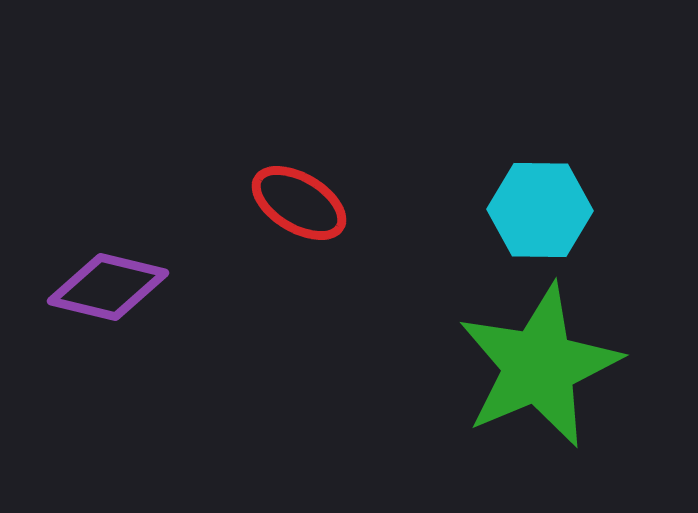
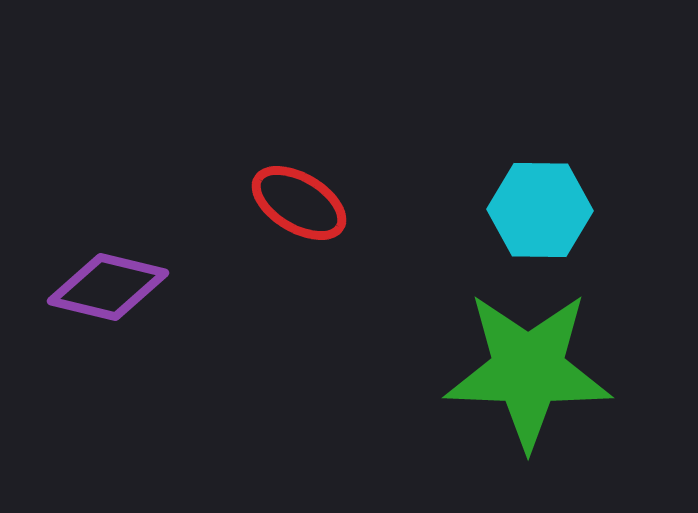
green star: moved 11 px left, 4 px down; rotated 25 degrees clockwise
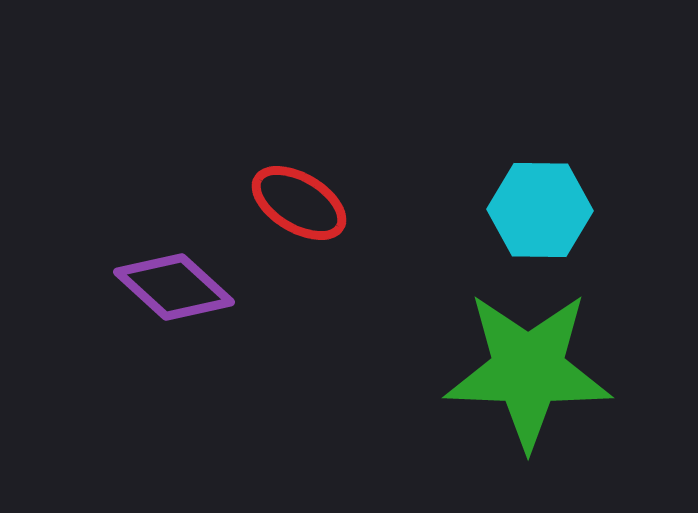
purple diamond: moved 66 px right; rotated 29 degrees clockwise
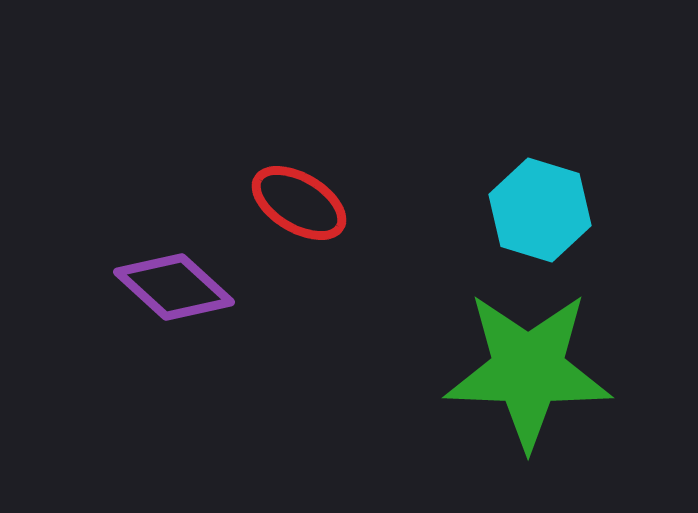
cyan hexagon: rotated 16 degrees clockwise
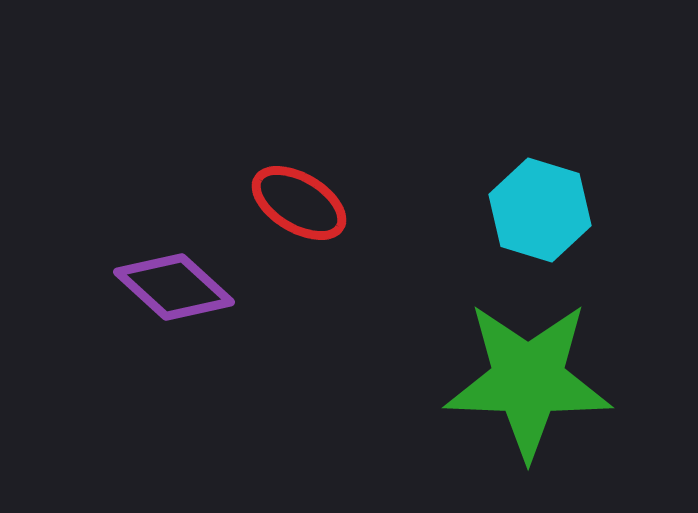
green star: moved 10 px down
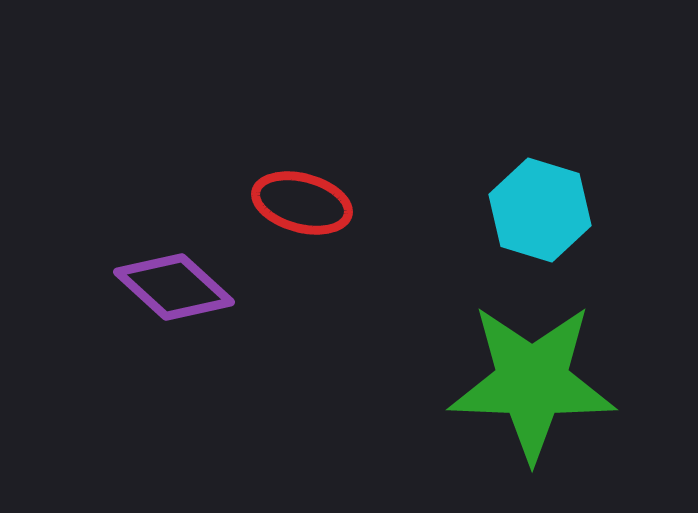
red ellipse: moved 3 px right; rotated 16 degrees counterclockwise
green star: moved 4 px right, 2 px down
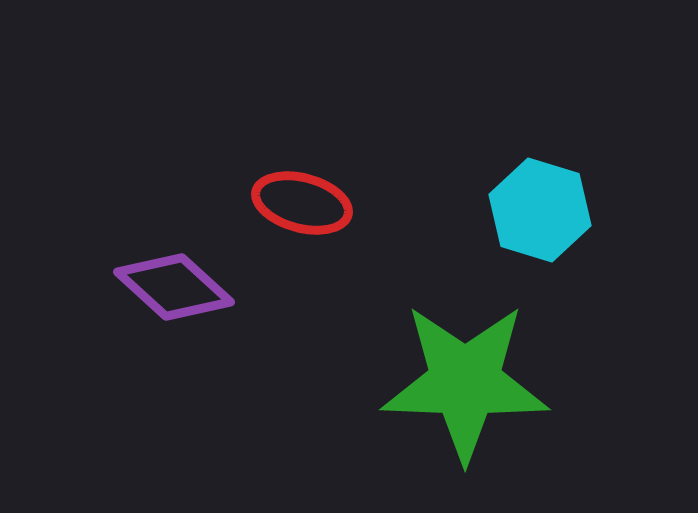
green star: moved 67 px left
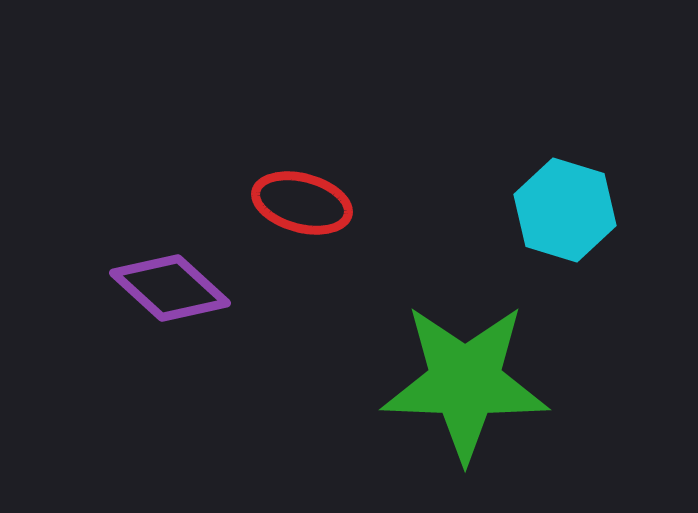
cyan hexagon: moved 25 px right
purple diamond: moved 4 px left, 1 px down
